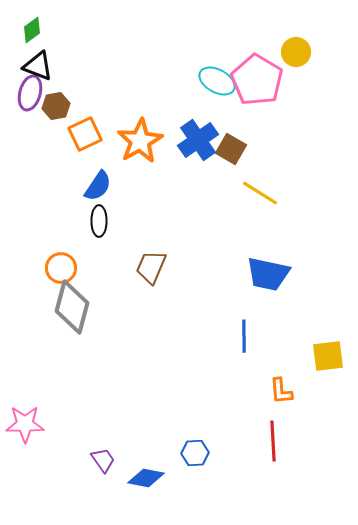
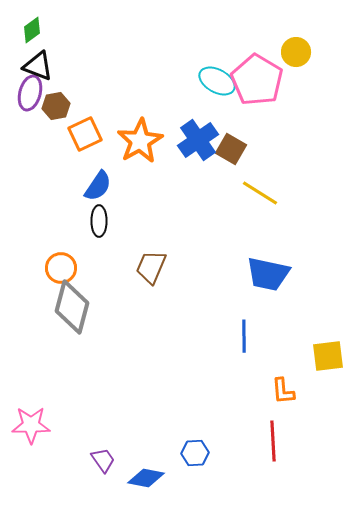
orange L-shape: moved 2 px right
pink star: moved 6 px right, 1 px down
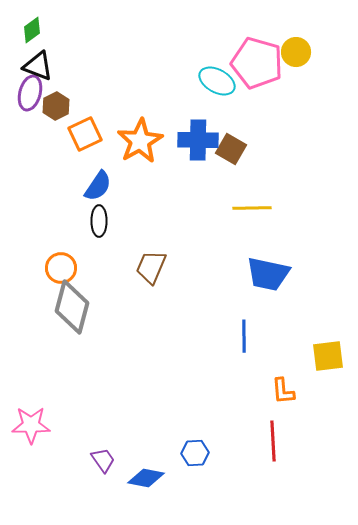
pink pentagon: moved 17 px up; rotated 15 degrees counterclockwise
brown hexagon: rotated 16 degrees counterclockwise
blue cross: rotated 36 degrees clockwise
yellow line: moved 8 px left, 15 px down; rotated 33 degrees counterclockwise
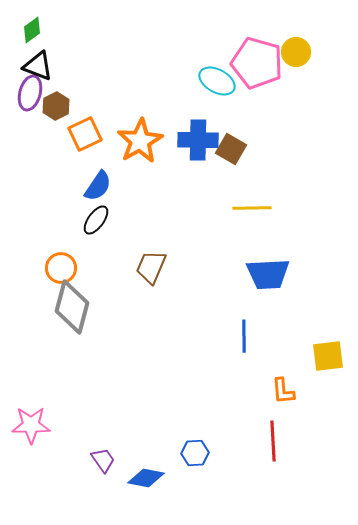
black ellipse: moved 3 px left, 1 px up; rotated 36 degrees clockwise
blue trapezoid: rotated 15 degrees counterclockwise
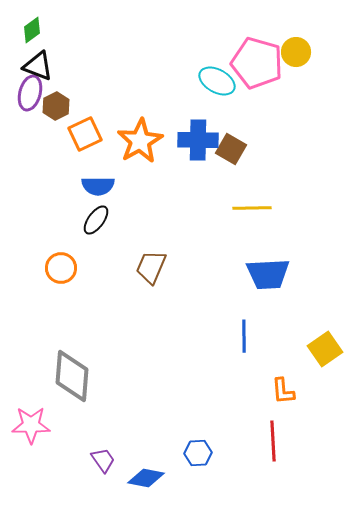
blue semicircle: rotated 56 degrees clockwise
gray diamond: moved 69 px down; rotated 10 degrees counterclockwise
yellow square: moved 3 px left, 7 px up; rotated 28 degrees counterclockwise
blue hexagon: moved 3 px right
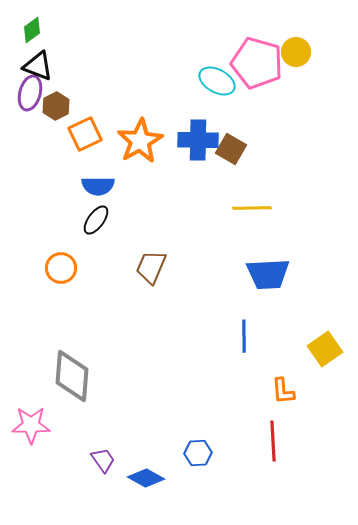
blue diamond: rotated 18 degrees clockwise
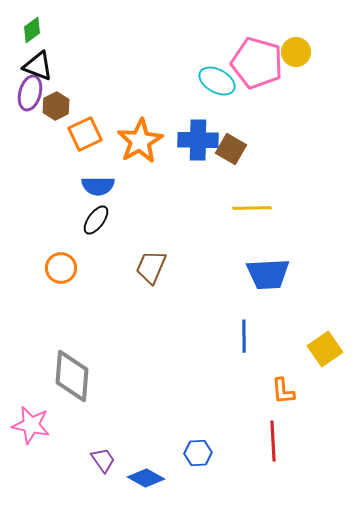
pink star: rotated 12 degrees clockwise
